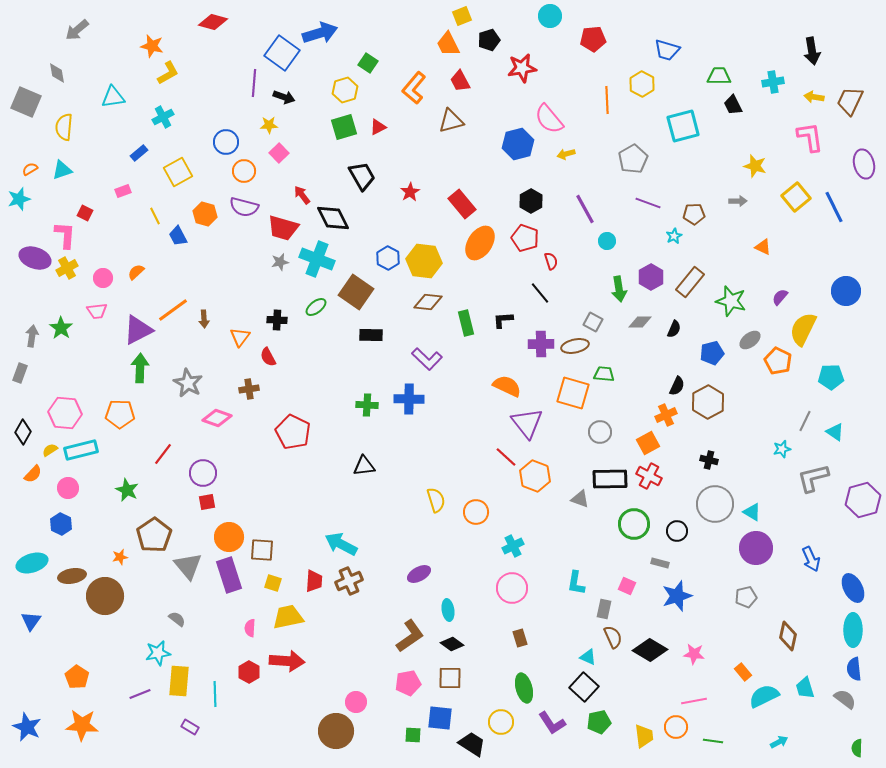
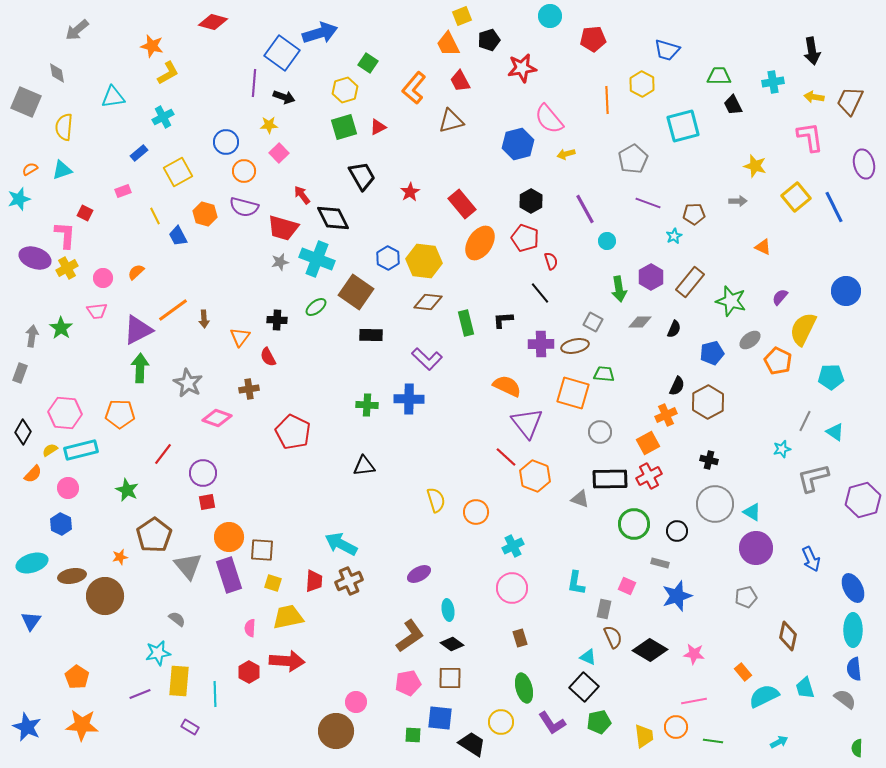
red cross at (649, 476): rotated 35 degrees clockwise
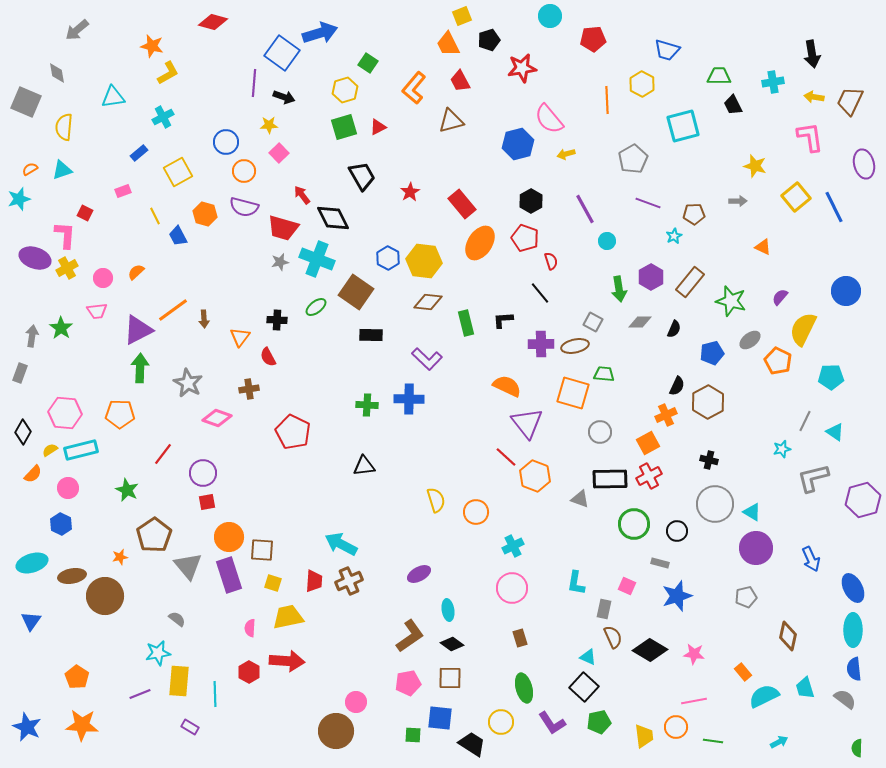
black arrow at (812, 51): moved 3 px down
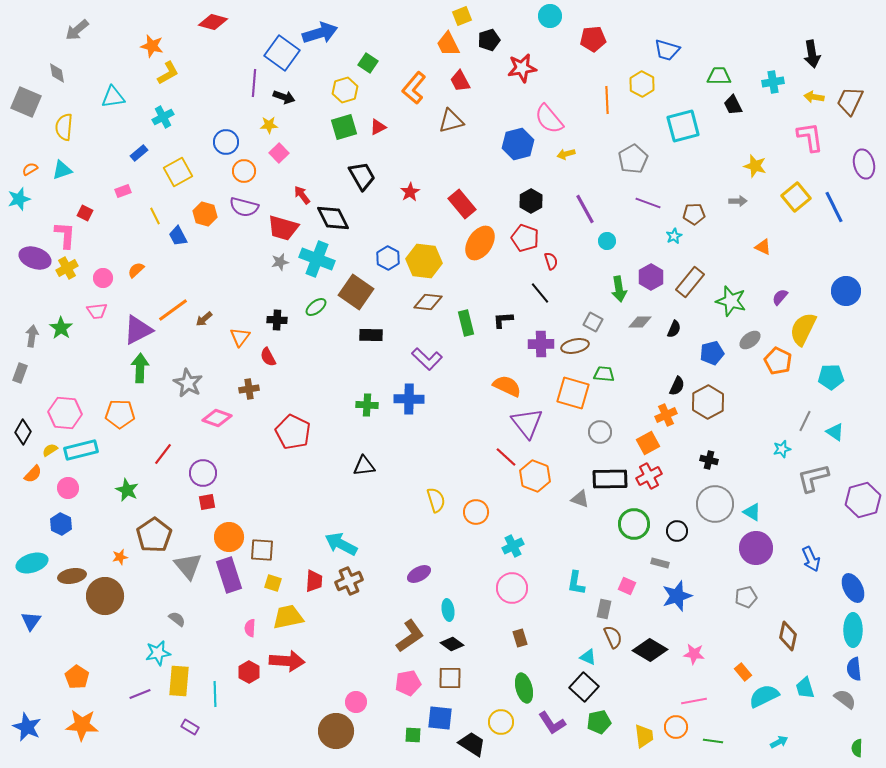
orange semicircle at (136, 272): moved 2 px up
brown arrow at (204, 319): rotated 54 degrees clockwise
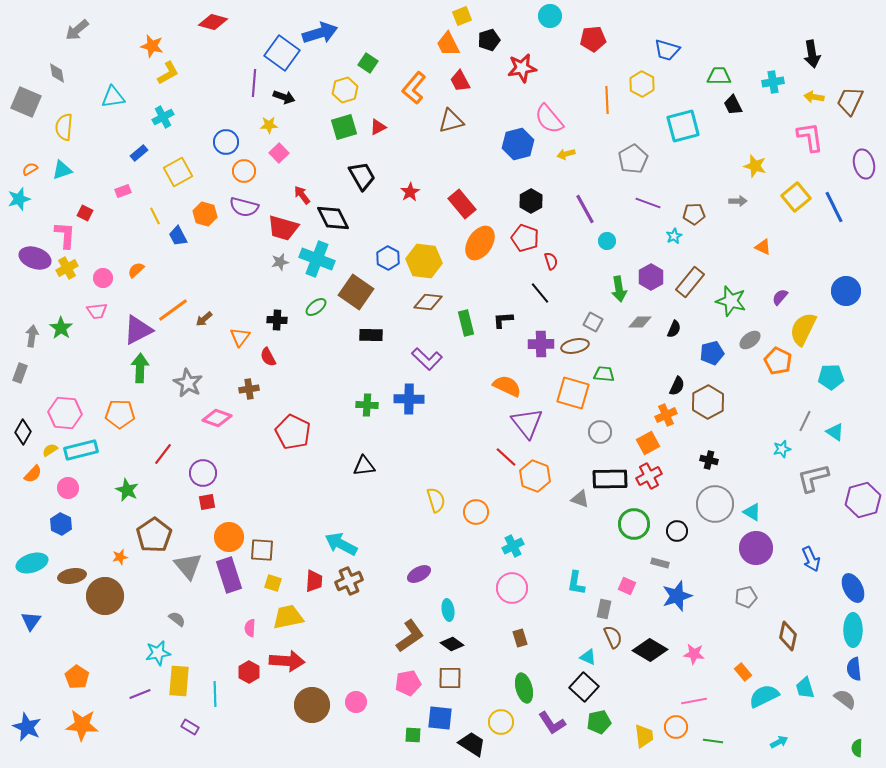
brown circle at (336, 731): moved 24 px left, 26 px up
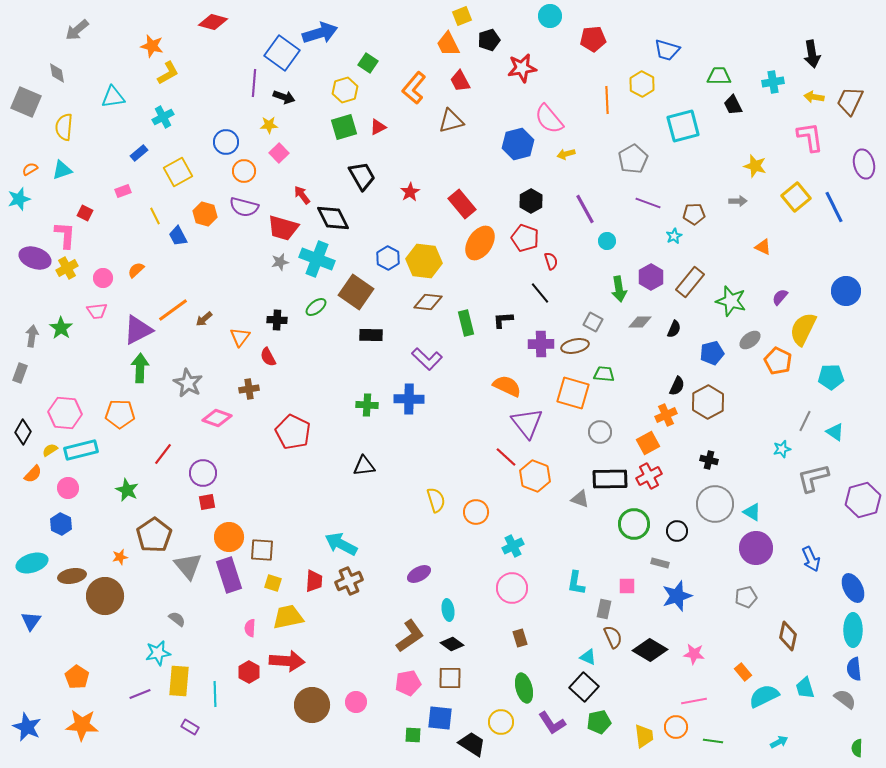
pink square at (627, 586): rotated 24 degrees counterclockwise
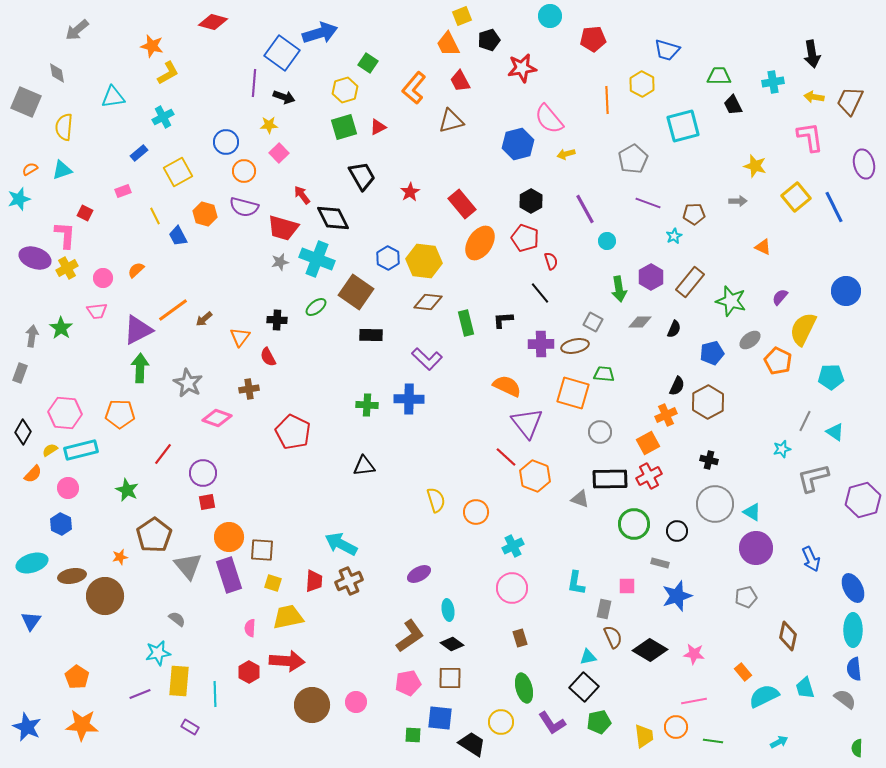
cyan triangle at (588, 657): rotated 36 degrees counterclockwise
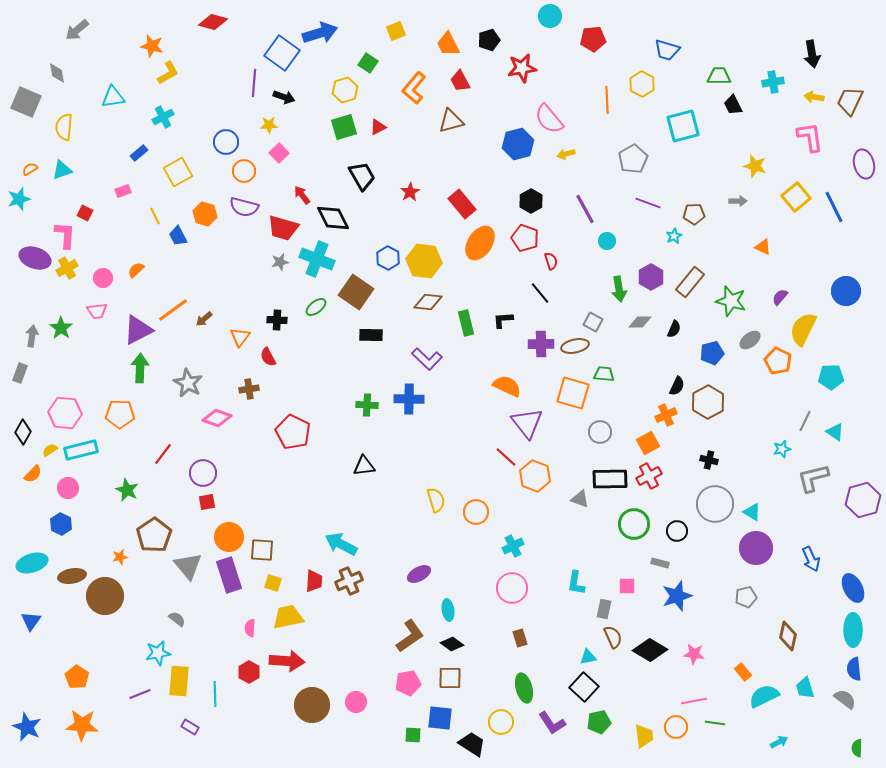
yellow square at (462, 16): moved 66 px left, 15 px down
green line at (713, 741): moved 2 px right, 18 px up
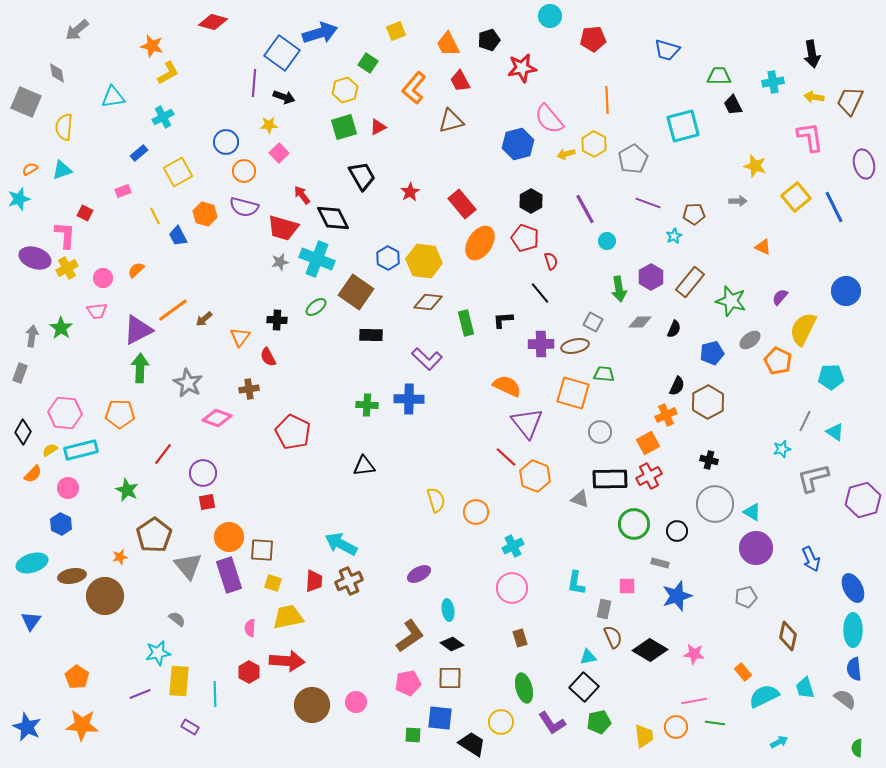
yellow hexagon at (642, 84): moved 48 px left, 60 px down
